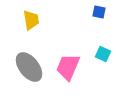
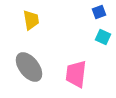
blue square: rotated 32 degrees counterclockwise
cyan square: moved 17 px up
pink trapezoid: moved 8 px right, 7 px down; rotated 16 degrees counterclockwise
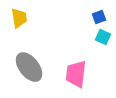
blue square: moved 5 px down
yellow trapezoid: moved 12 px left, 2 px up
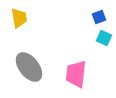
cyan square: moved 1 px right, 1 px down
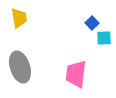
blue square: moved 7 px left, 6 px down; rotated 24 degrees counterclockwise
cyan square: rotated 28 degrees counterclockwise
gray ellipse: moved 9 px left; rotated 20 degrees clockwise
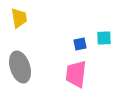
blue square: moved 12 px left, 21 px down; rotated 32 degrees clockwise
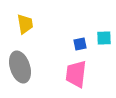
yellow trapezoid: moved 6 px right, 6 px down
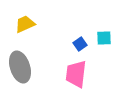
yellow trapezoid: rotated 105 degrees counterclockwise
blue square: rotated 24 degrees counterclockwise
